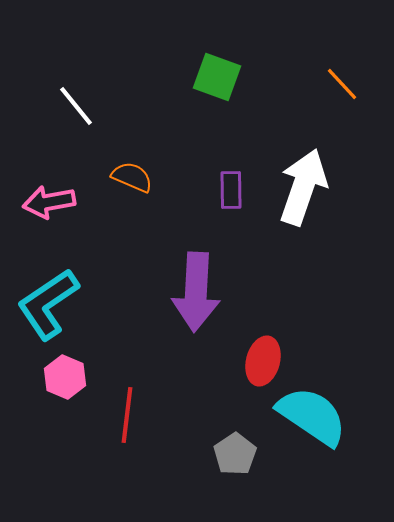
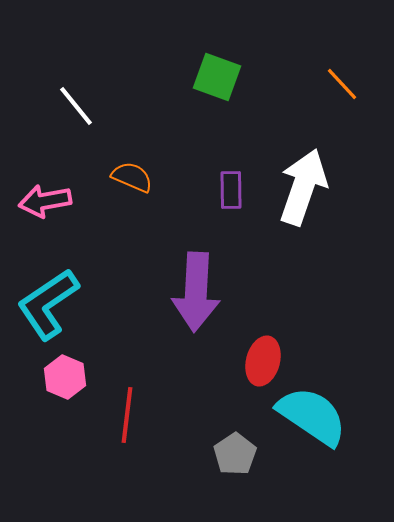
pink arrow: moved 4 px left, 1 px up
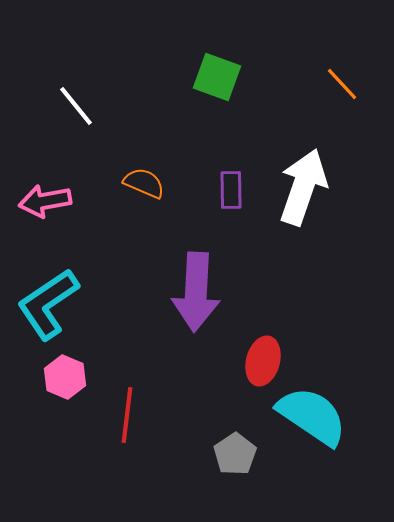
orange semicircle: moved 12 px right, 6 px down
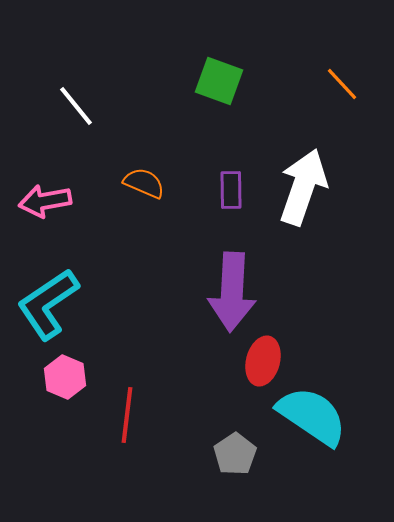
green square: moved 2 px right, 4 px down
purple arrow: moved 36 px right
